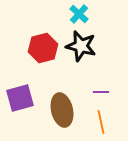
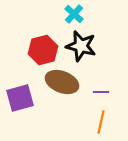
cyan cross: moved 5 px left
red hexagon: moved 2 px down
brown ellipse: moved 28 px up; rotated 56 degrees counterclockwise
orange line: rotated 25 degrees clockwise
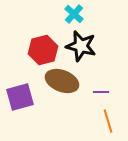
brown ellipse: moved 1 px up
purple square: moved 1 px up
orange line: moved 7 px right, 1 px up; rotated 30 degrees counterclockwise
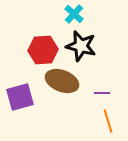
red hexagon: rotated 12 degrees clockwise
purple line: moved 1 px right, 1 px down
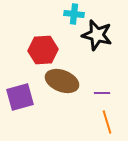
cyan cross: rotated 36 degrees counterclockwise
black star: moved 16 px right, 11 px up
orange line: moved 1 px left, 1 px down
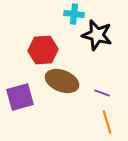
purple line: rotated 21 degrees clockwise
